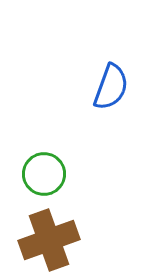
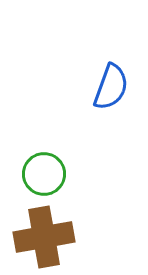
brown cross: moved 5 px left, 3 px up; rotated 10 degrees clockwise
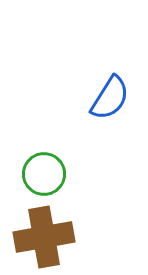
blue semicircle: moved 1 px left, 11 px down; rotated 12 degrees clockwise
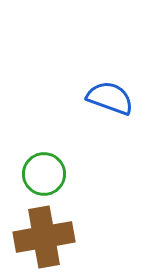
blue semicircle: rotated 102 degrees counterclockwise
